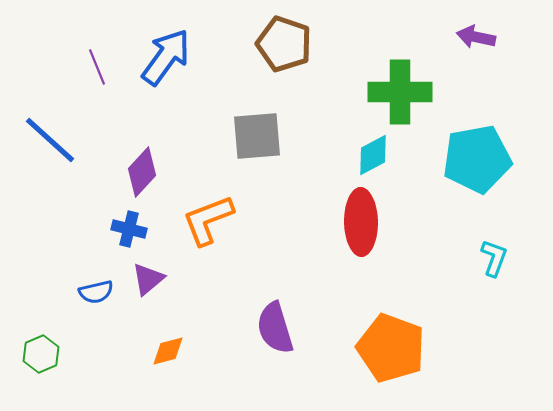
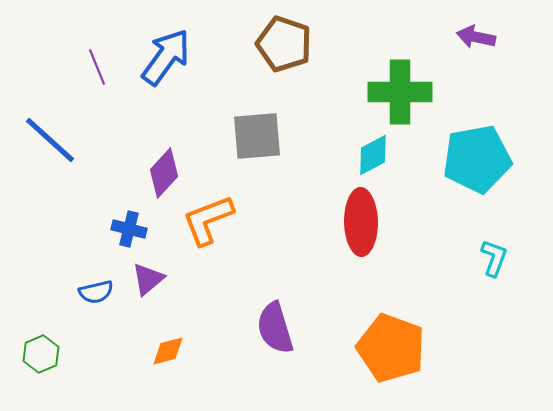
purple diamond: moved 22 px right, 1 px down
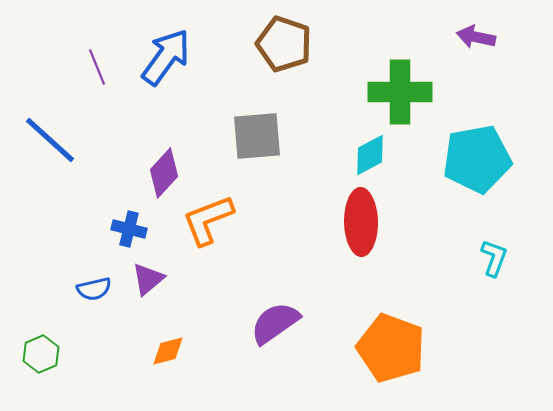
cyan diamond: moved 3 px left
blue semicircle: moved 2 px left, 3 px up
purple semicircle: moved 5 px up; rotated 72 degrees clockwise
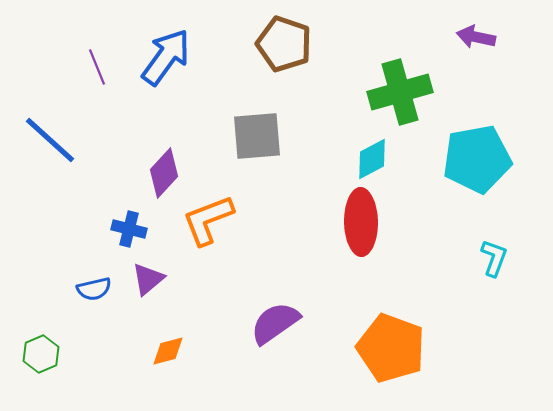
green cross: rotated 16 degrees counterclockwise
cyan diamond: moved 2 px right, 4 px down
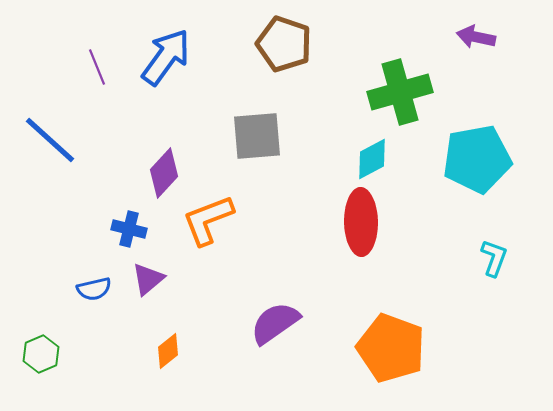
orange diamond: rotated 24 degrees counterclockwise
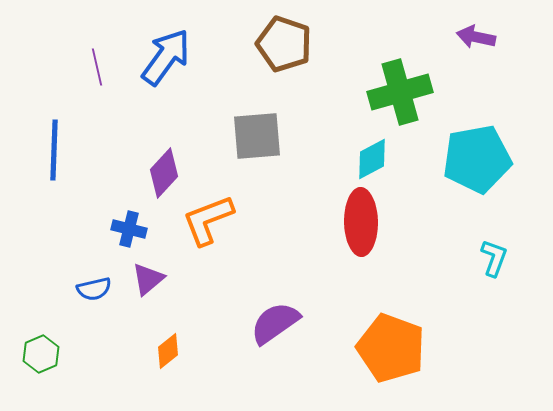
purple line: rotated 9 degrees clockwise
blue line: moved 4 px right, 10 px down; rotated 50 degrees clockwise
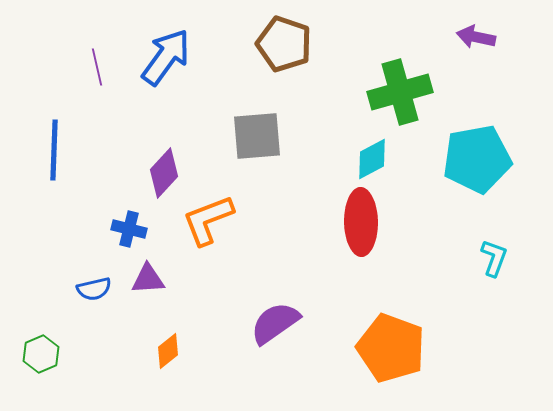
purple triangle: rotated 36 degrees clockwise
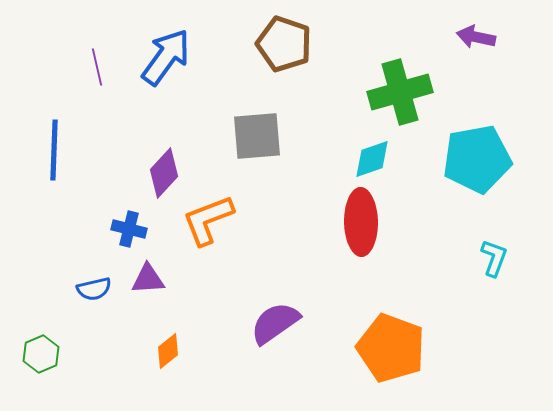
cyan diamond: rotated 9 degrees clockwise
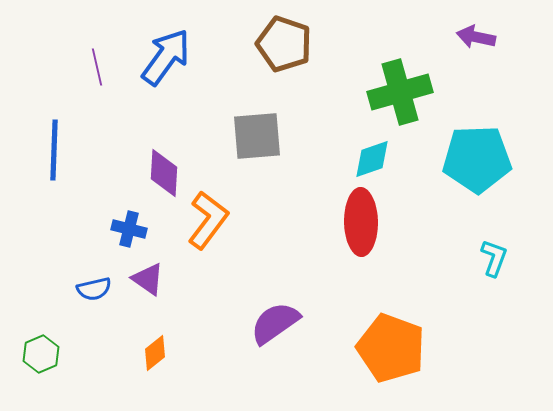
cyan pentagon: rotated 8 degrees clockwise
purple diamond: rotated 39 degrees counterclockwise
orange L-shape: rotated 148 degrees clockwise
purple triangle: rotated 39 degrees clockwise
orange diamond: moved 13 px left, 2 px down
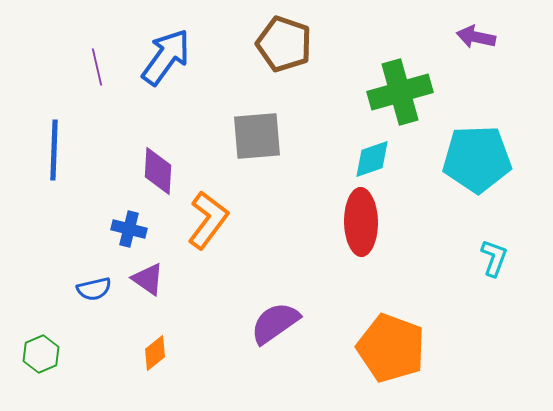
purple diamond: moved 6 px left, 2 px up
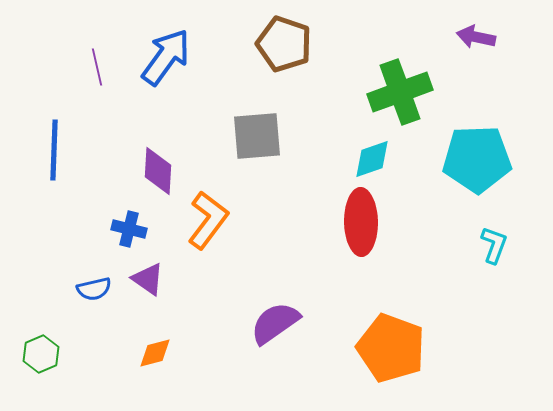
green cross: rotated 4 degrees counterclockwise
cyan L-shape: moved 13 px up
orange diamond: rotated 24 degrees clockwise
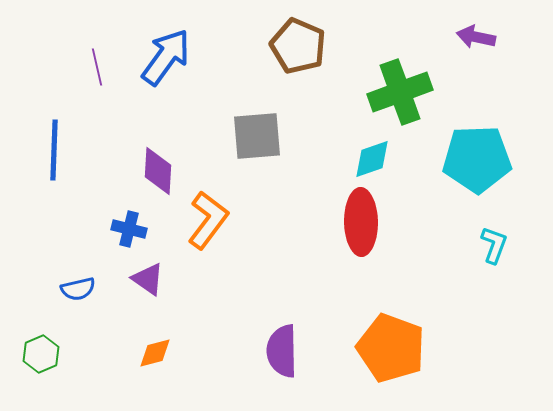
brown pentagon: moved 14 px right, 2 px down; rotated 4 degrees clockwise
blue semicircle: moved 16 px left
purple semicircle: moved 7 px right, 28 px down; rotated 56 degrees counterclockwise
